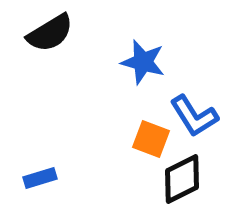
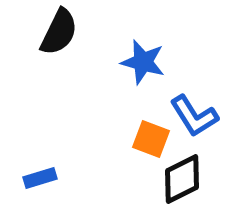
black semicircle: moved 9 px right, 1 px up; rotated 33 degrees counterclockwise
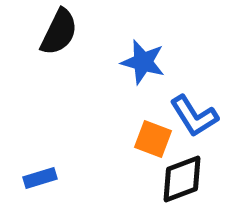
orange square: moved 2 px right
black diamond: rotated 6 degrees clockwise
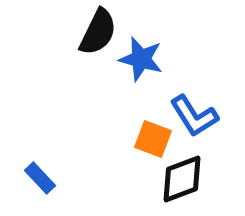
black semicircle: moved 39 px right
blue star: moved 2 px left, 3 px up
blue rectangle: rotated 64 degrees clockwise
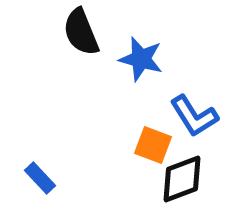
black semicircle: moved 17 px left; rotated 132 degrees clockwise
orange square: moved 6 px down
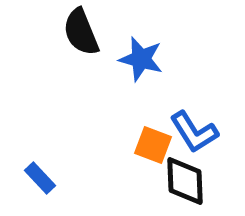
blue L-shape: moved 16 px down
black diamond: moved 3 px right, 2 px down; rotated 72 degrees counterclockwise
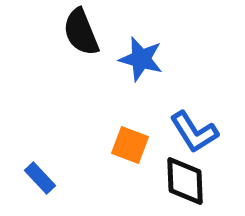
orange square: moved 23 px left
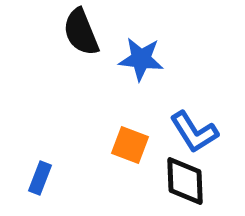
blue star: rotated 9 degrees counterclockwise
blue rectangle: rotated 64 degrees clockwise
